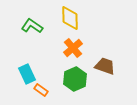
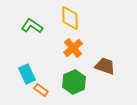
green hexagon: moved 1 px left, 3 px down
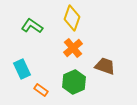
yellow diamond: moved 2 px right; rotated 20 degrees clockwise
cyan rectangle: moved 5 px left, 5 px up
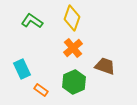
green L-shape: moved 5 px up
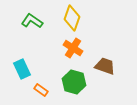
orange cross: rotated 18 degrees counterclockwise
green hexagon: rotated 20 degrees counterclockwise
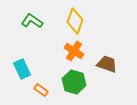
yellow diamond: moved 3 px right, 3 px down
orange cross: moved 1 px right, 3 px down
brown trapezoid: moved 2 px right, 2 px up
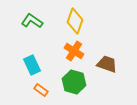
cyan rectangle: moved 10 px right, 4 px up
